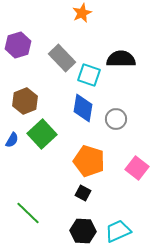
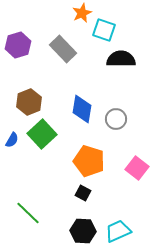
gray rectangle: moved 1 px right, 9 px up
cyan square: moved 15 px right, 45 px up
brown hexagon: moved 4 px right, 1 px down
blue diamond: moved 1 px left, 1 px down
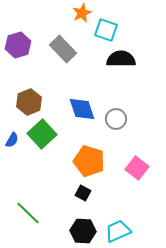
cyan square: moved 2 px right
blue diamond: rotated 28 degrees counterclockwise
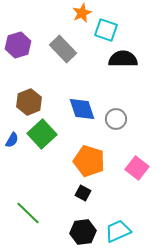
black semicircle: moved 2 px right
black hexagon: moved 1 px down; rotated 10 degrees counterclockwise
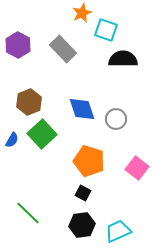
purple hexagon: rotated 15 degrees counterclockwise
black hexagon: moved 1 px left, 7 px up
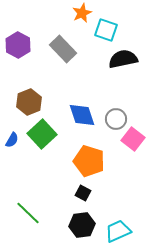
black semicircle: rotated 12 degrees counterclockwise
blue diamond: moved 6 px down
pink square: moved 4 px left, 29 px up
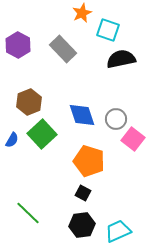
cyan square: moved 2 px right
black semicircle: moved 2 px left
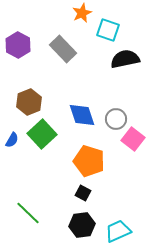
black semicircle: moved 4 px right
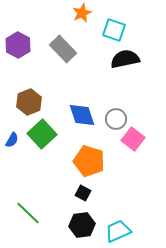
cyan square: moved 6 px right
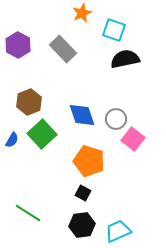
green line: rotated 12 degrees counterclockwise
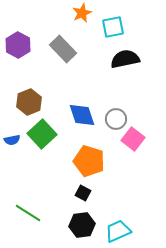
cyan square: moved 1 px left, 3 px up; rotated 30 degrees counterclockwise
blue semicircle: rotated 49 degrees clockwise
